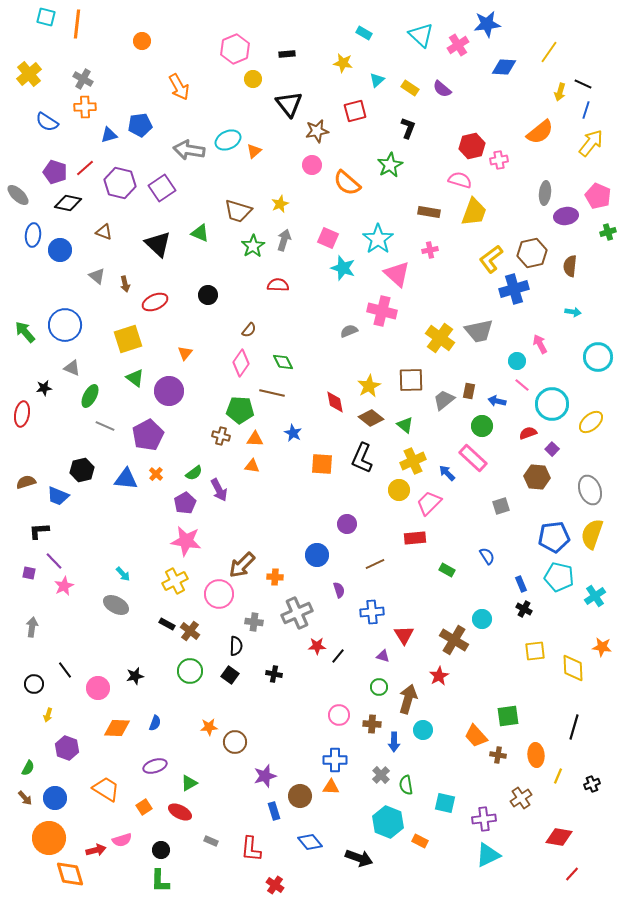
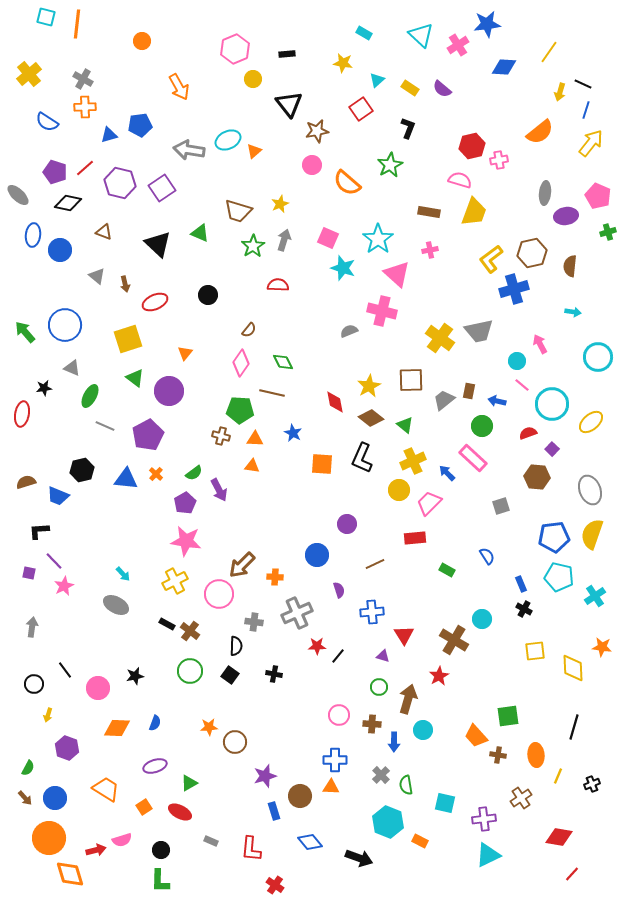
red square at (355, 111): moved 6 px right, 2 px up; rotated 20 degrees counterclockwise
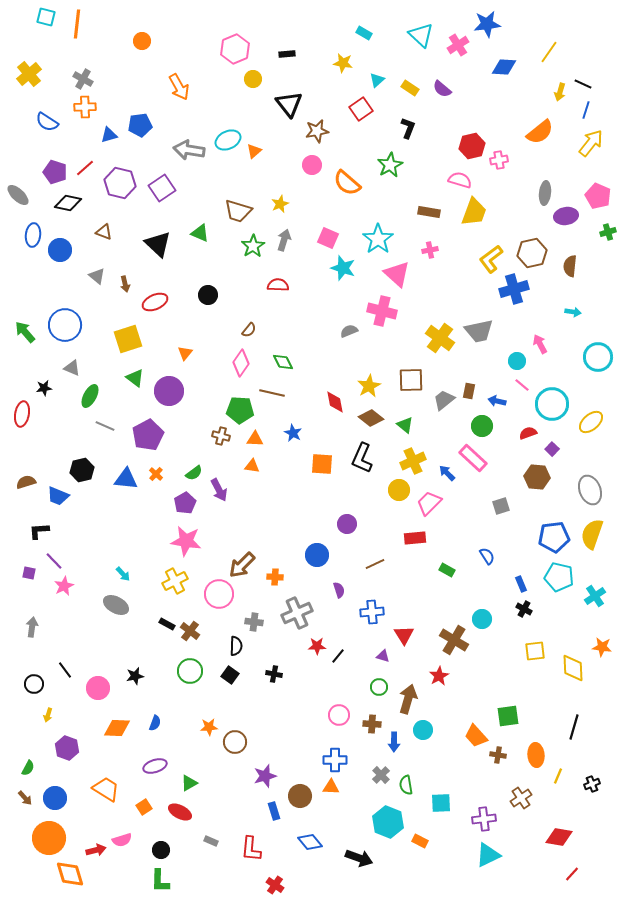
cyan square at (445, 803): moved 4 px left; rotated 15 degrees counterclockwise
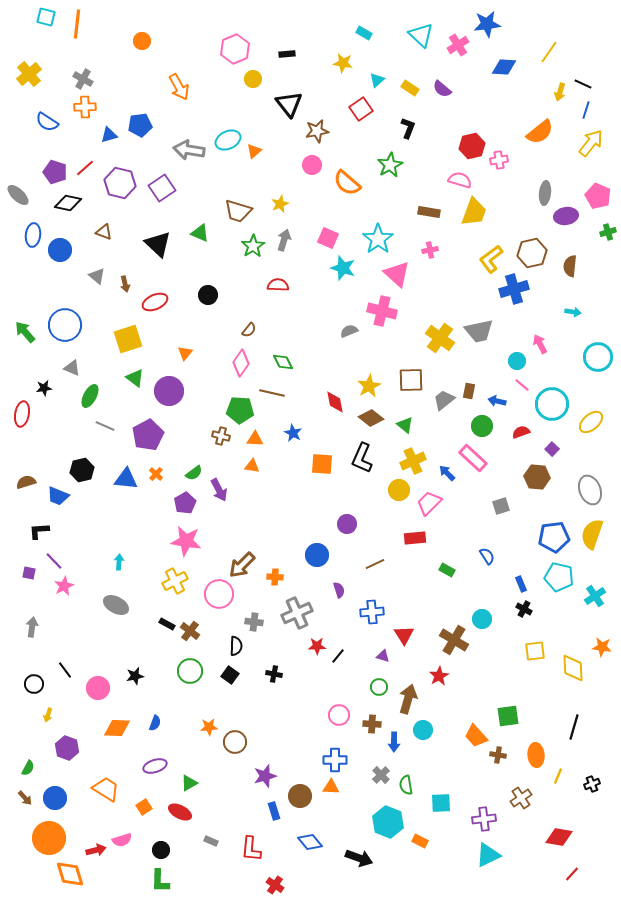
red semicircle at (528, 433): moved 7 px left, 1 px up
cyan arrow at (123, 574): moved 4 px left, 12 px up; rotated 133 degrees counterclockwise
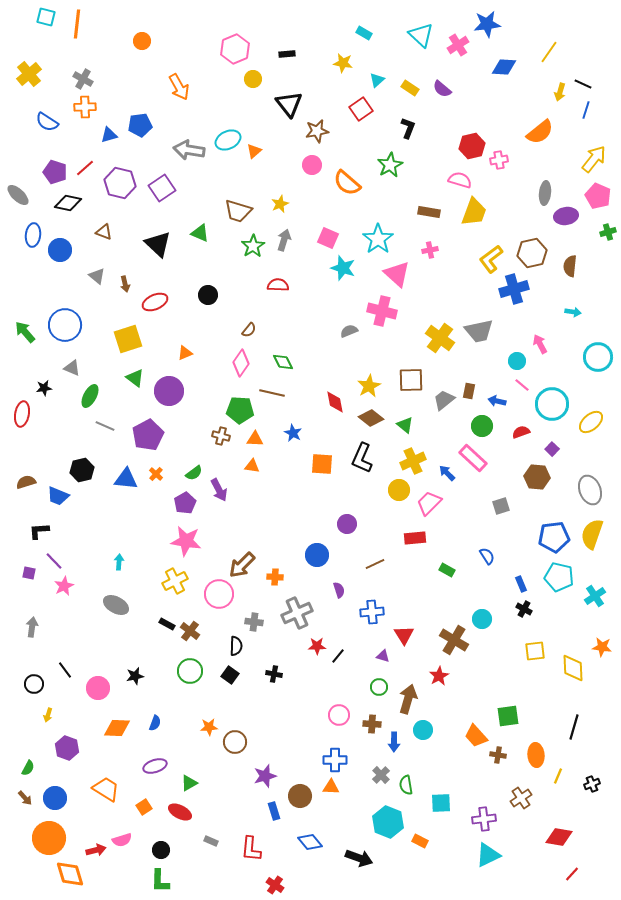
yellow arrow at (591, 143): moved 3 px right, 16 px down
orange triangle at (185, 353): rotated 28 degrees clockwise
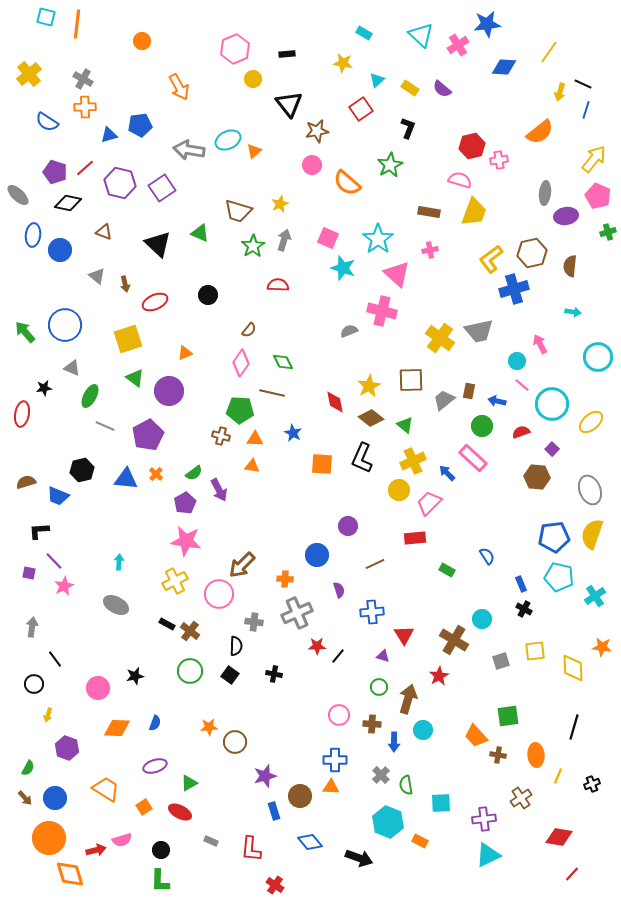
gray square at (501, 506): moved 155 px down
purple circle at (347, 524): moved 1 px right, 2 px down
orange cross at (275, 577): moved 10 px right, 2 px down
black line at (65, 670): moved 10 px left, 11 px up
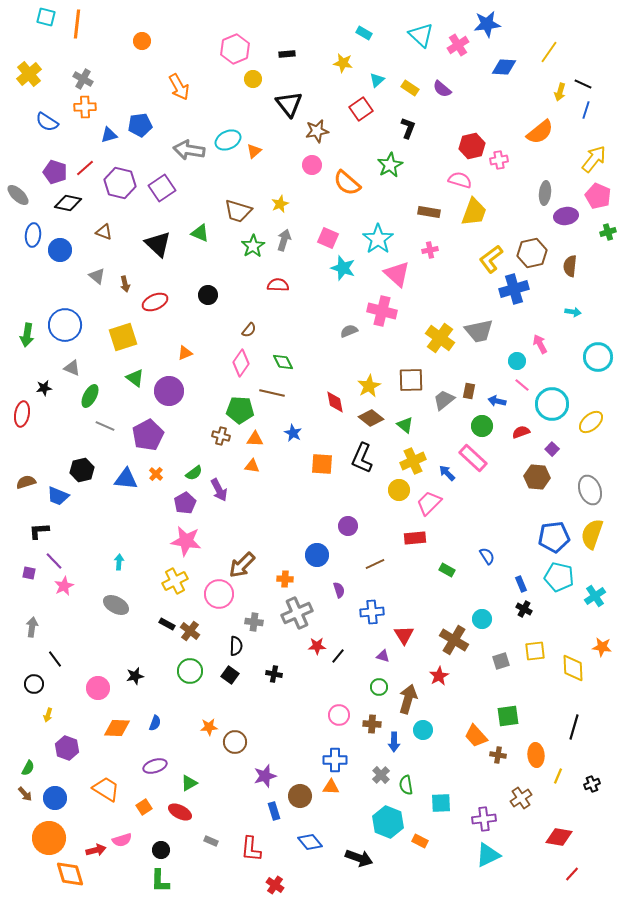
green arrow at (25, 332): moved 2 px right, 3 px down; rotated 130 degrees counterclockwise
yellow square at (128, 339): moved 5 px left, 2 px up
brown arrow at (25, 798): moved 4 px up
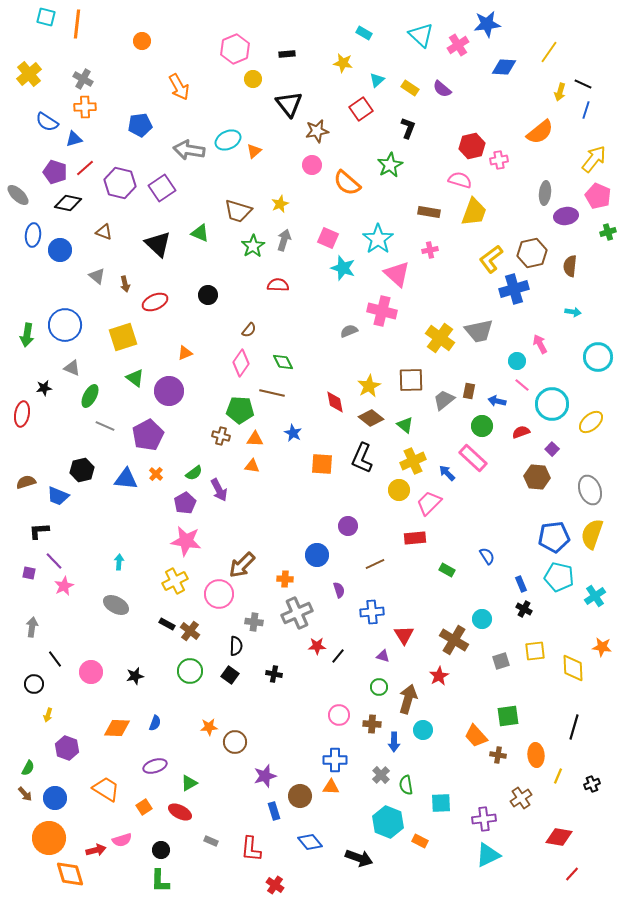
blue triangle at (109, 135): moved 35 px left, 4 px down
pink circle at (98, 688): moved 7 px left, 16 px up
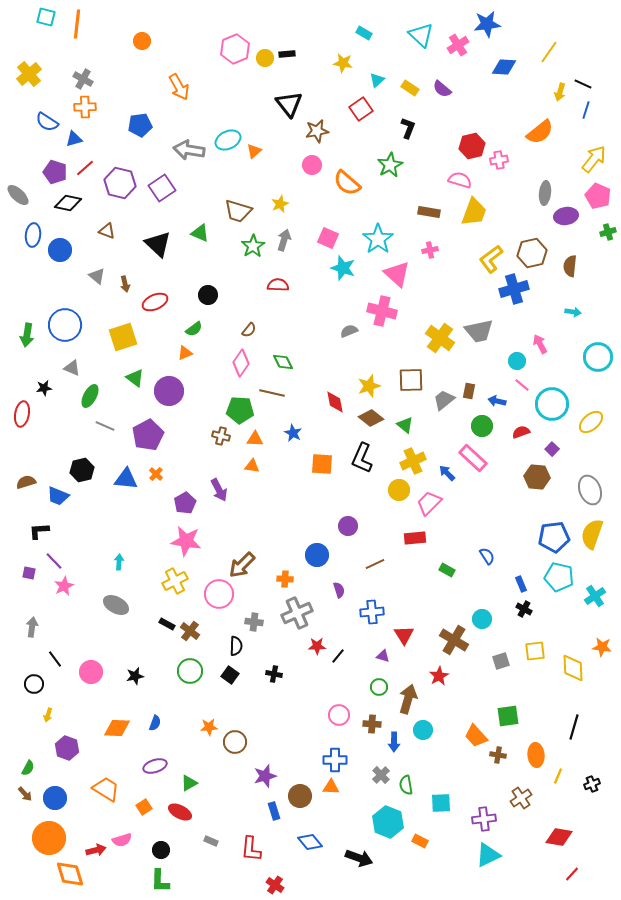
yellow circle at (253, 79): moved 12 px right, 21 px up
brown triangle at (104, 232): moved 3 px right, 1 px up
yellow star at (369, 386): rotated 10 degrees clockwise
green semicircle at (194, 473): moved 144 px up
